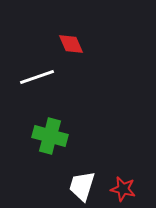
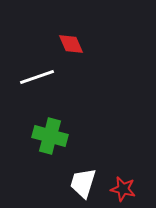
white trapezoid: moved 1 px right, 3 px up
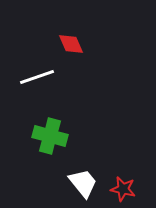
white trapezoid: rotated 124 degrees clockwise
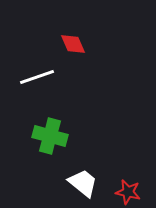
red diamond: moved 2 px right
white trapezoid: rotated 12 degrees counterclockwise
red star: moved 5 px right, 3 px down
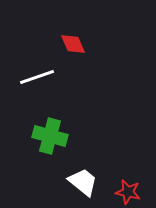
white trapezoid: moved 1 px up
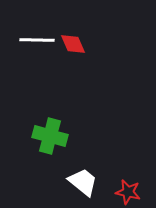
white line: moved 37 px up; rotated 20 degrees clockwise
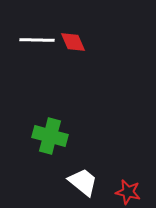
red diamond: moved 2 px up
